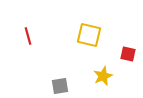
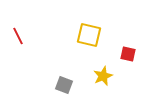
red line: moved 10 px left; rotated 12 degrees counterclockwise
gray square: moved 4 px right, 1 px up; rotated 30 degrees clockwise
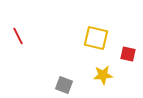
yellow square: moved 7 px right, 3 px down
yellow star: moved 1 px up; rotated 18 degrees clockwise
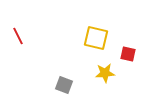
yellow star: moved 2 px right, 2 px up
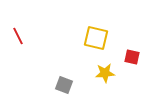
red square: moved 4 px right, 3 px down
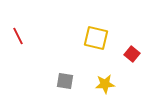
red square: moved 3 px up; rotated 28 degrees clockwise
yellow star: moved 11 px down
gray square: moved 1 px right, 4 px up; rotated 12 degrees counterclockwise
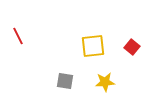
yellow square: moved 3 px left, 8 px down; rotated 20 degrees counterclockwise
red square: moved 7 px up
yellow star: moved 2 px up
